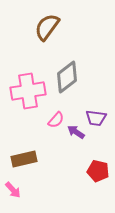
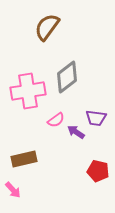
pink semicircle: rotated 12 degrees clockwise
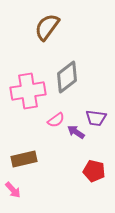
red pentagon: moved 4 px left
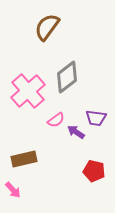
pink cross: rotated 32 degrees counterclockwise
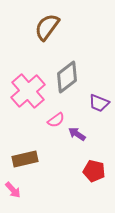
purple trapezoid: moved 3 px right, 15 px up; rotated 15 degrees clockwise
purple arrow: moved 1 px right, 2 px down
brown rectangle: moved 1 px right
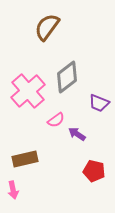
pink arrow: rotated 30 degrees clockwise
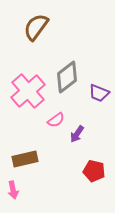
brown semicircle: moved 11 px left
purple trapezoid: moved 10 px up
purple arrow: rotated 90 degrees counterclockwise
